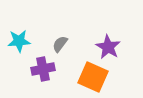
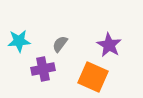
purple star: moved 1 px right, 2 px up
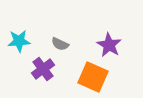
gray semicircle: rotated 102 degrees counterclockwise
purple cross: rotated 25 degrees counterclockwise
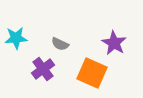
cyan star: moved 3 px left, 3 px up
purple star: moved 5 px right, 2 px up
orange square: moved 1 px left, 4 px up
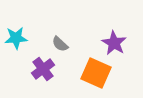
gray semicircle: rotated 18 degrees clockwise
orange square: moved 4 px right
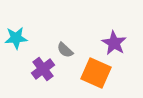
gray semicircle: moved 5 px right, 6 px down
